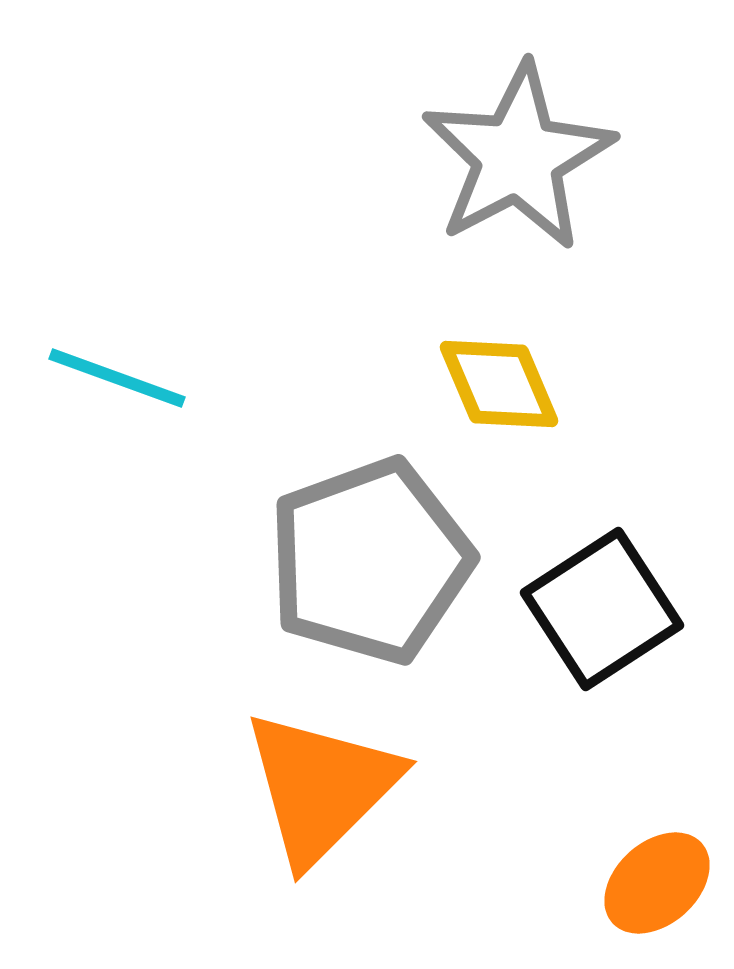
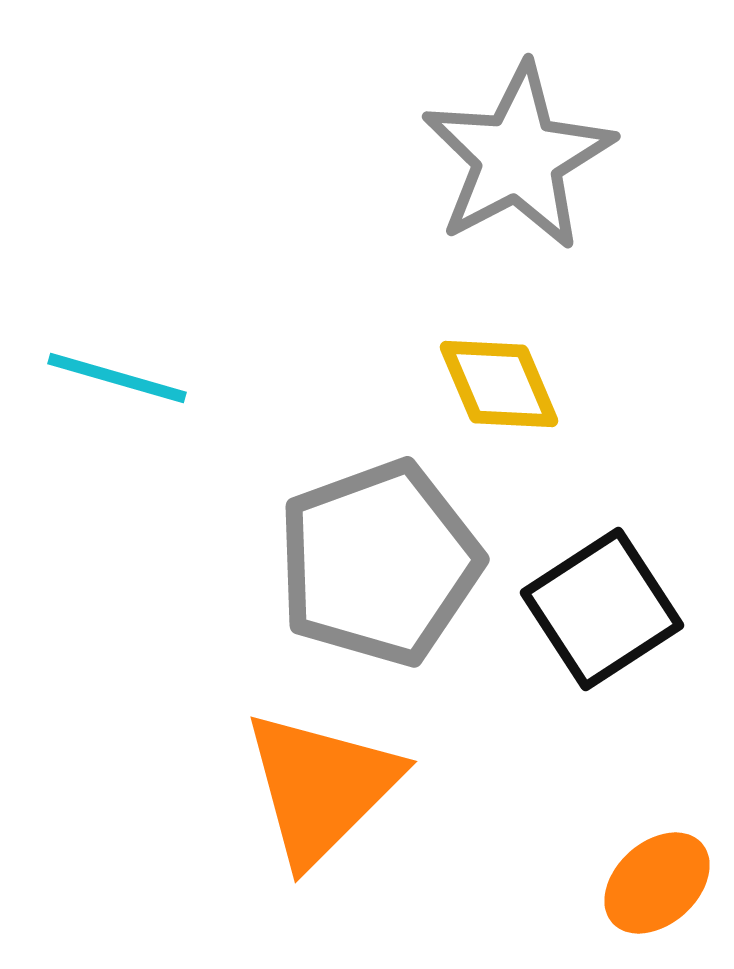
cyan line: rotated 4 degrees counterclockwise
gray pentagon: moved 9 px right, 2 px down
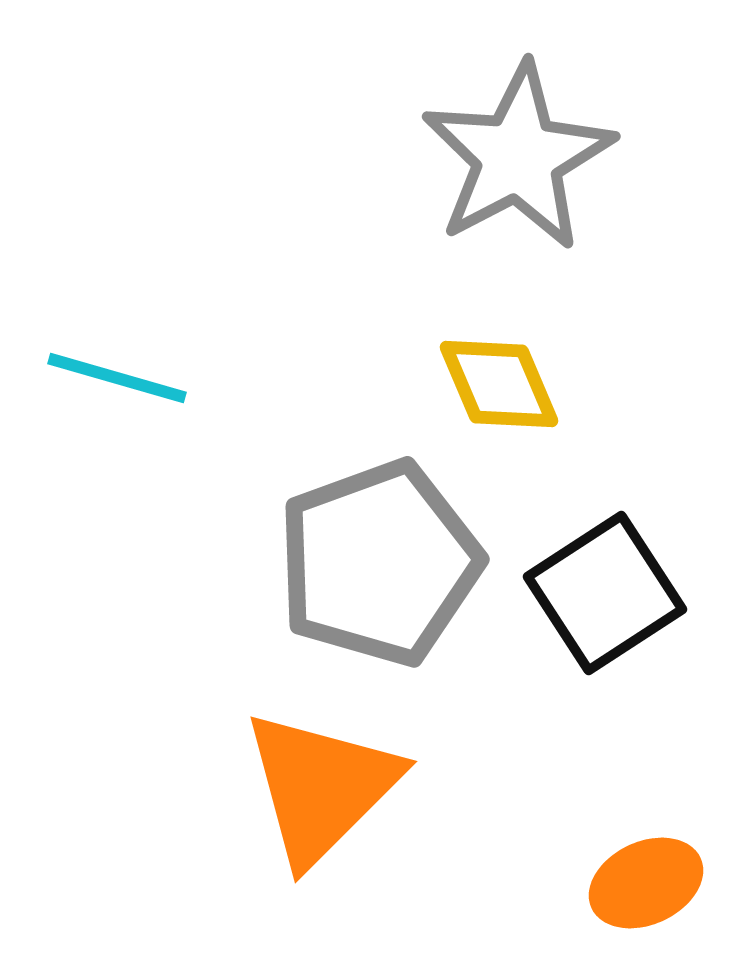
black square: moved 3 px right, 16 px up
orange ellipse: moved 11 px left; rotated 17 degrees clockwise
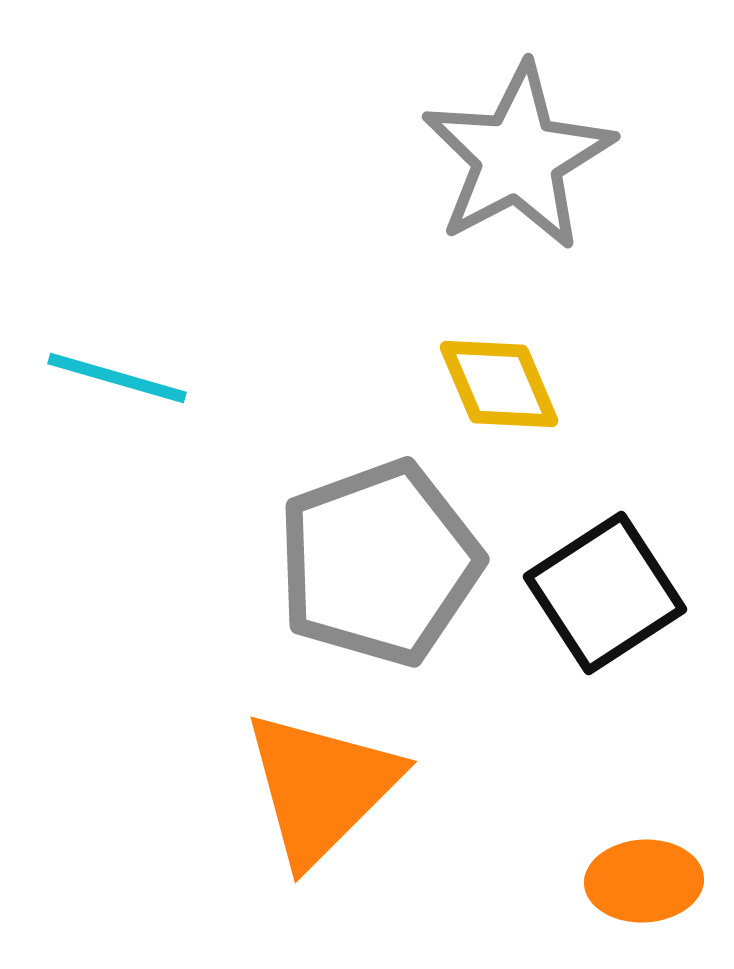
orange ellipse: moved 2 px left, 2 px up; rotated 22 degrees clockwise
